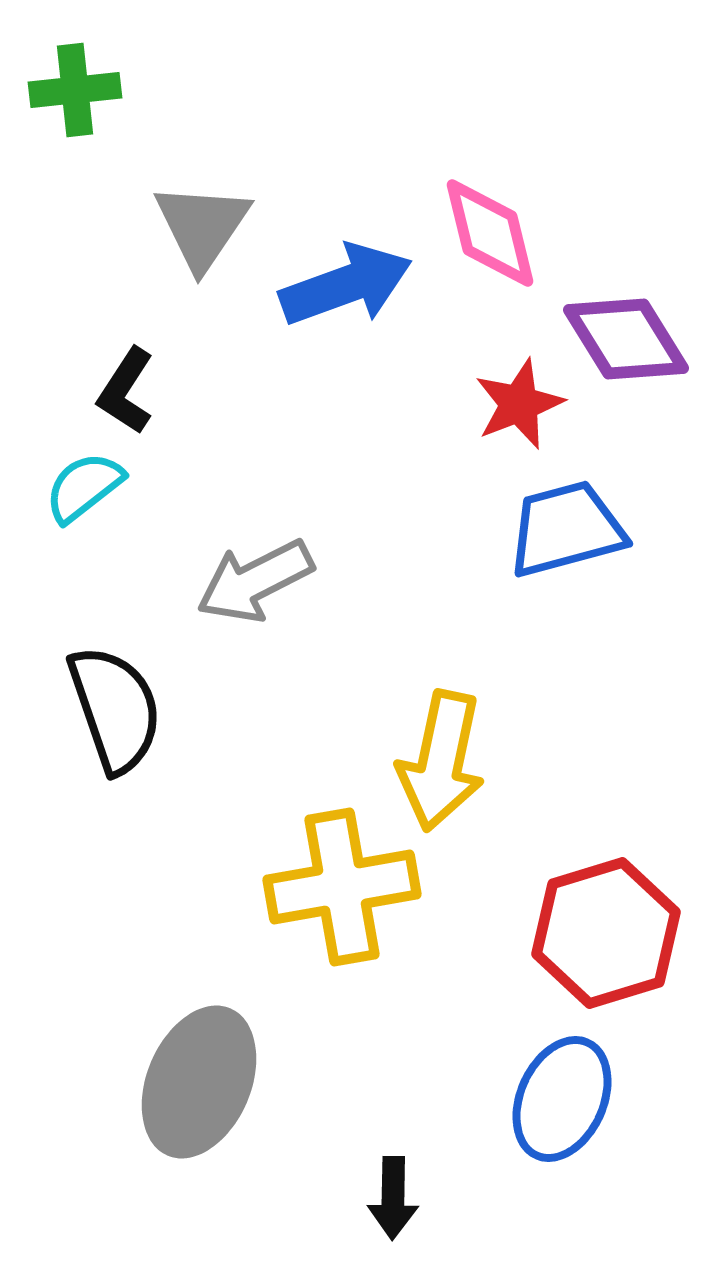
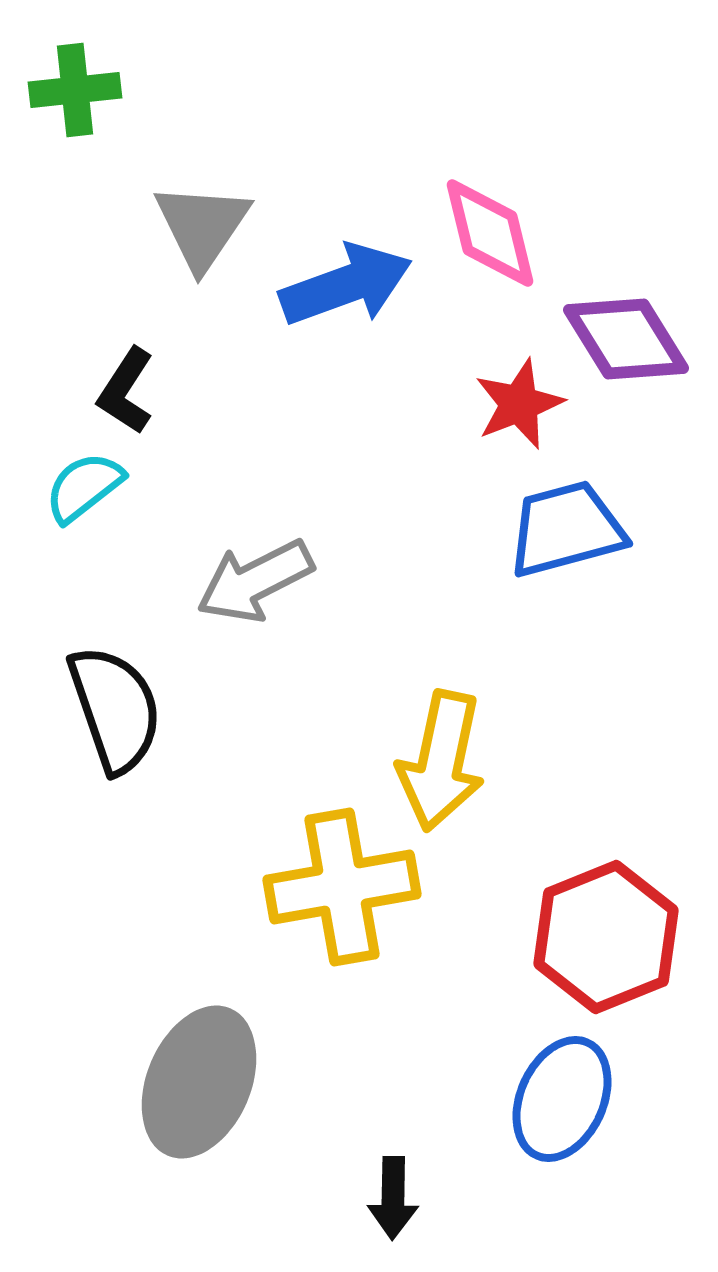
red hexagon: moved 4 px down; rotated 5 degrees counterclockwise
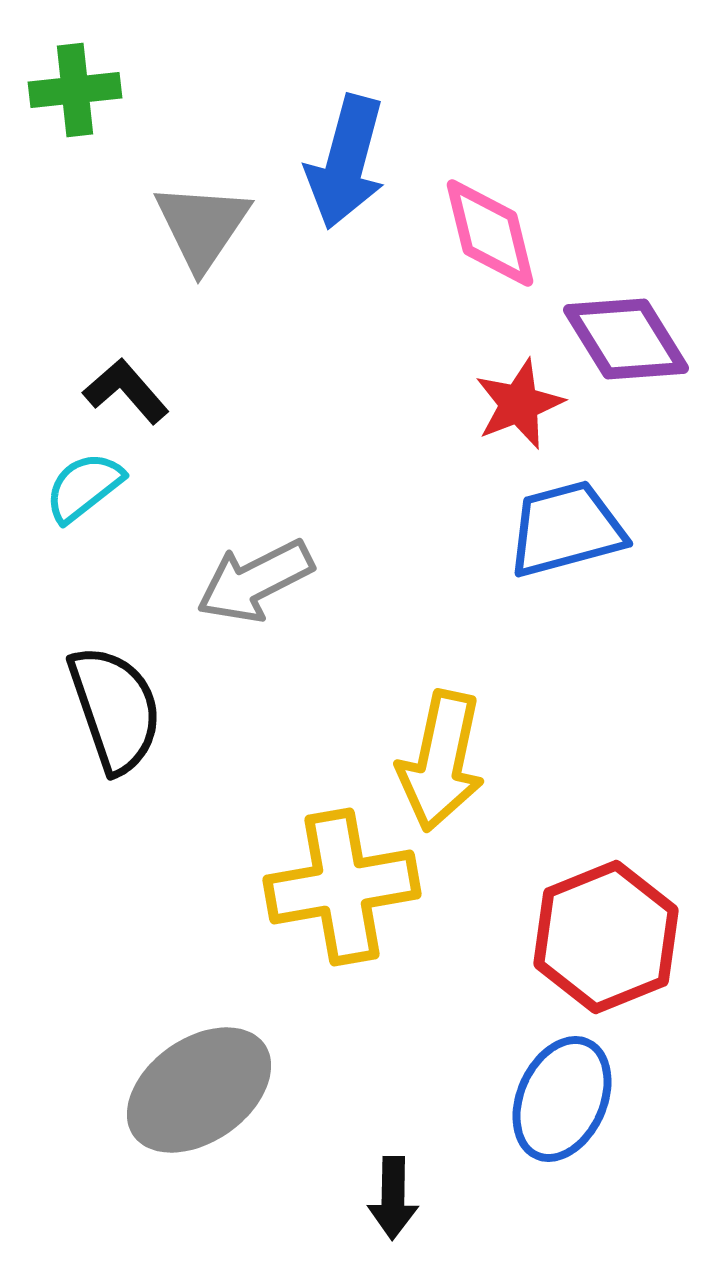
blue arrow: moved 123 px up; rotated 125 degrees clockwise
black L-shape: rotated 106 degrees clockwise
gray ellipse: moved 8 px down; rotated 32 degrees clockwise
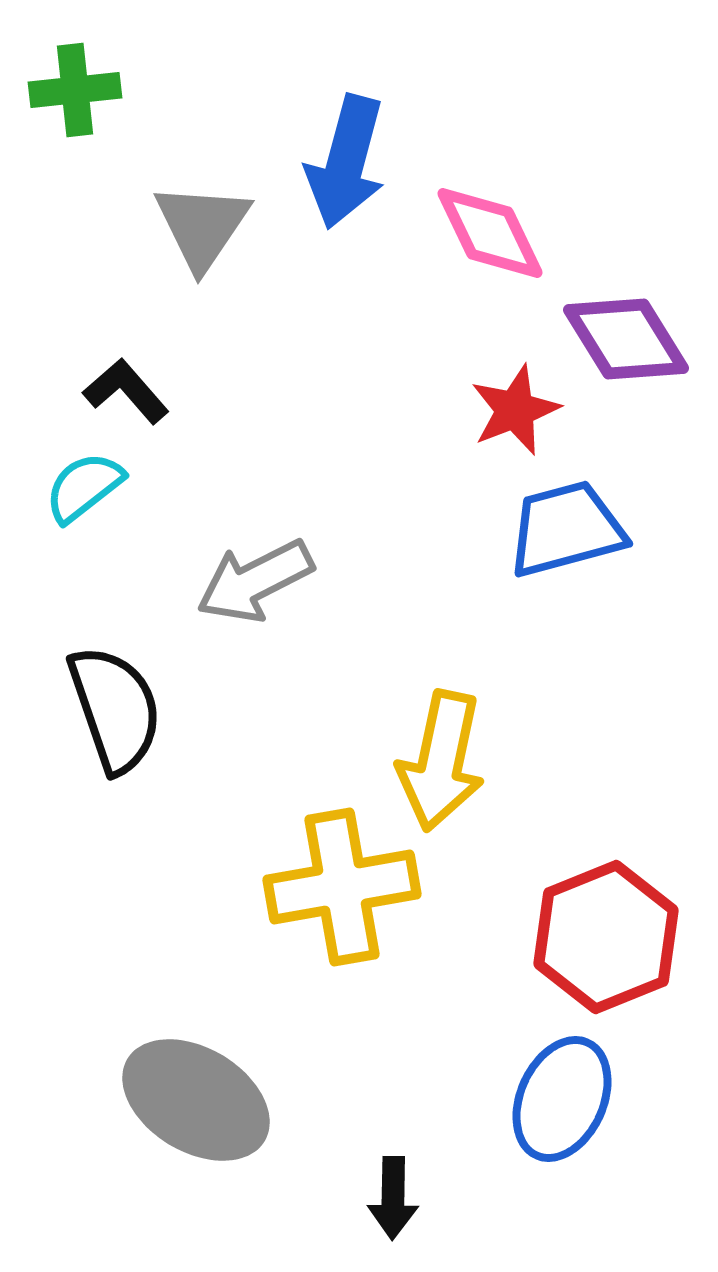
pink diamond: rotated 12 degrees counterclockwise
red star: moved 4 px left, 6 px down
gray ellipse: moved 3 px left, 10 px down; rotated 66 degrees clockwise
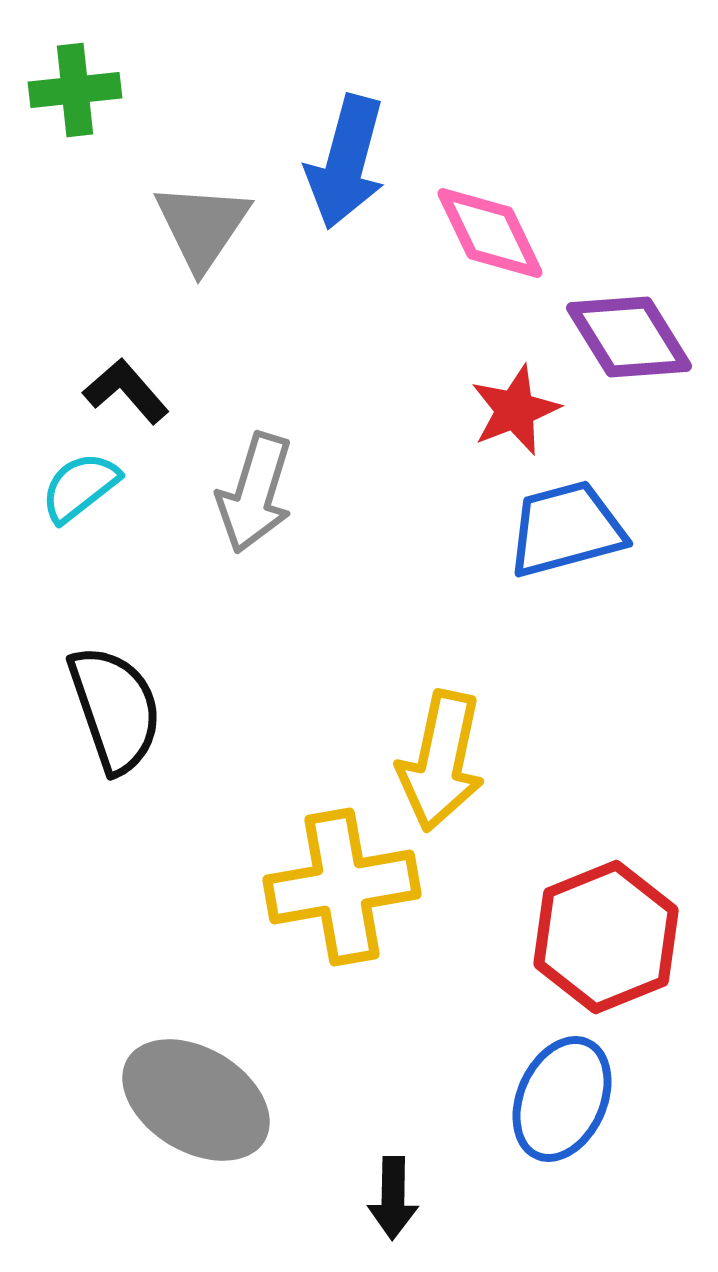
purple diamond: moved 3 px right, 2 px up
cyan semicircle: moved 4 px left
gray arrow: moved 88 px up; rotated 46 degrees counterclockwise
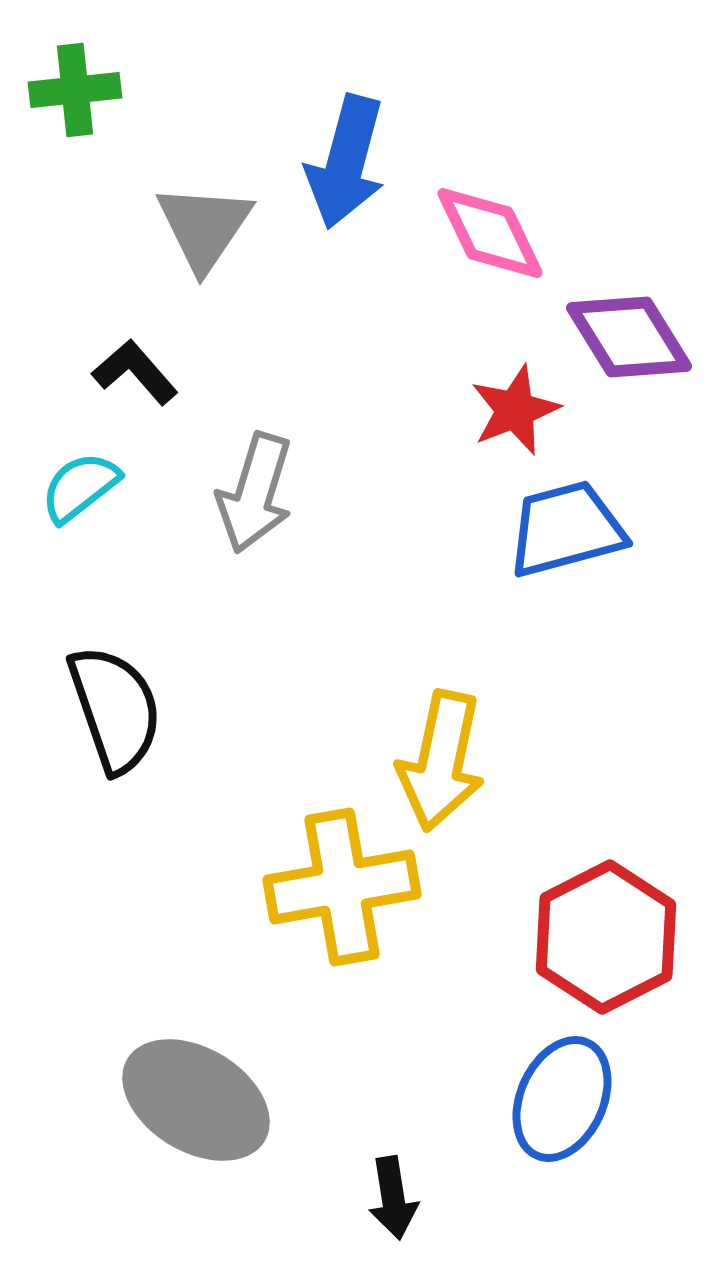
gray triangle: moved 2 px right, 1 px down
black L-shape: moved 9 px right, 19 px up
red hexagon: rotated 5 degrees counterclockwise
black arrow: rotated 10 degrees counterclockwise
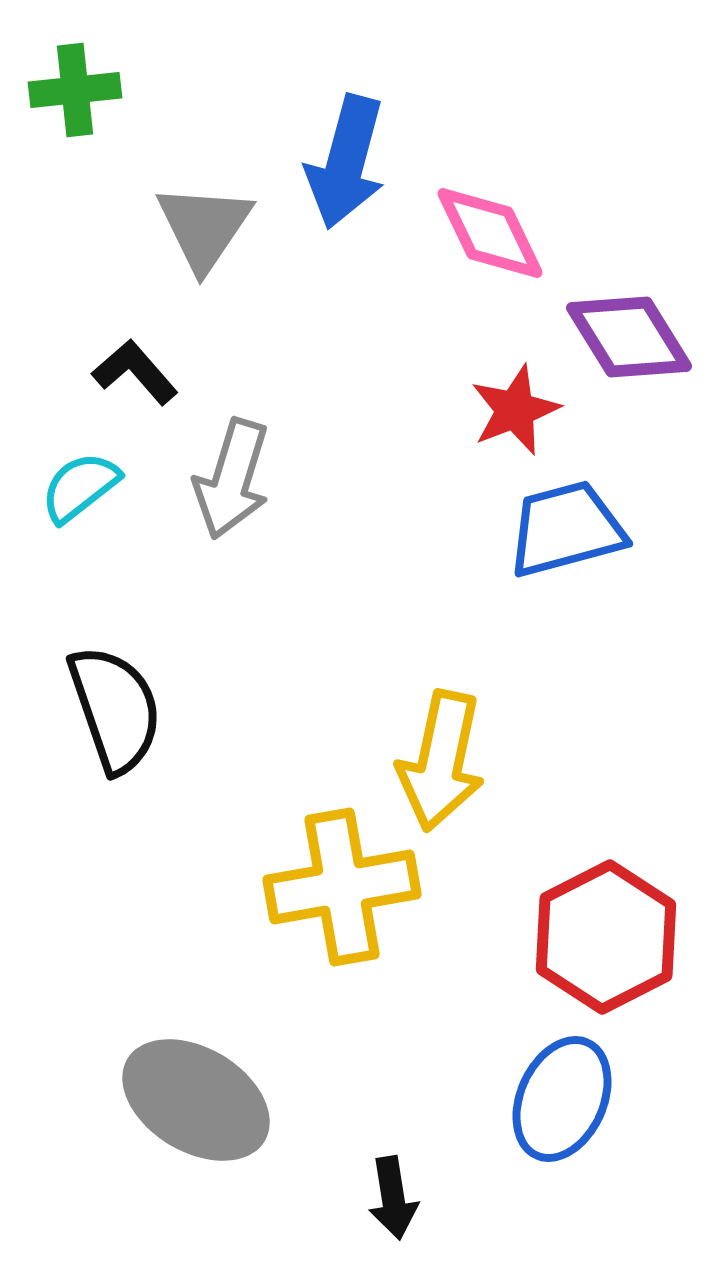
gray arrow: moved 23 px left, 14 px up
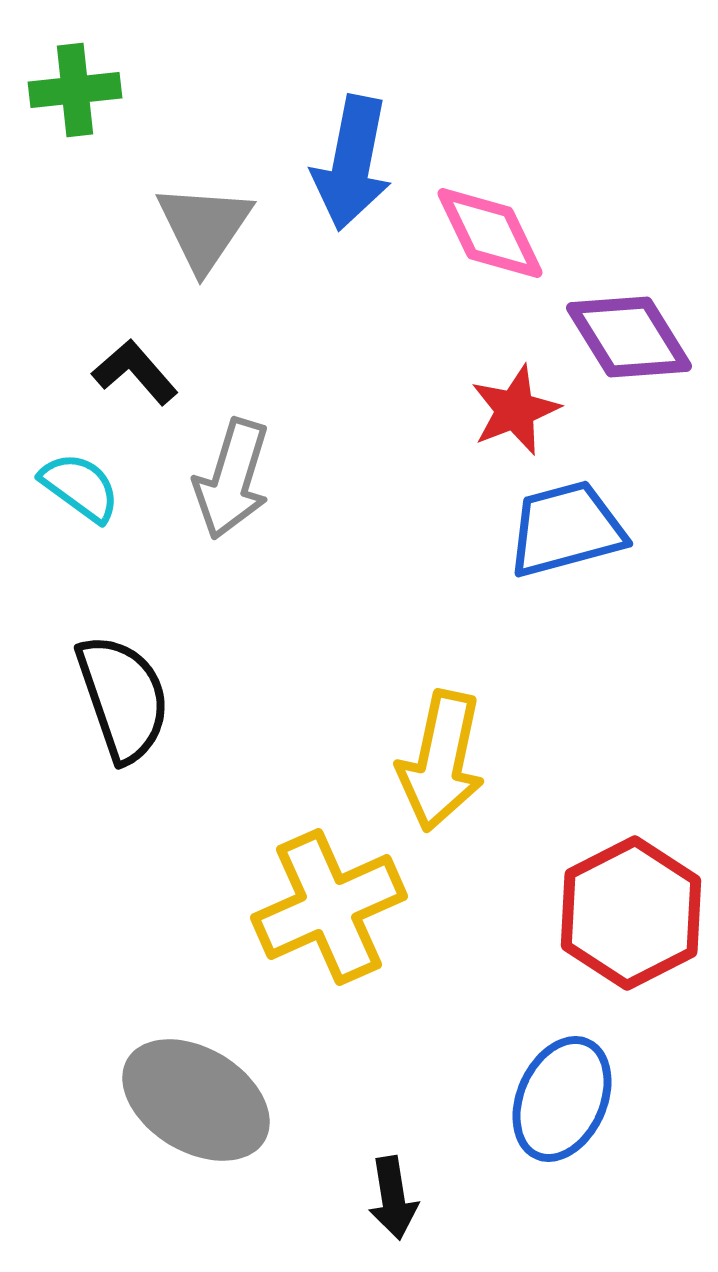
blue arrow: moved 6 px right, 1 px down; rotated 4 degrees counterclockwise
cyan semicircle: rotated 74 degrees clockwise
black semicircle: moved 8 px right, 11 px up
yellow cross: moved 13 px left, 20 px down; rotated 14 degrees counterclockwise
red hexagon: moved 25 px right, 24 px up
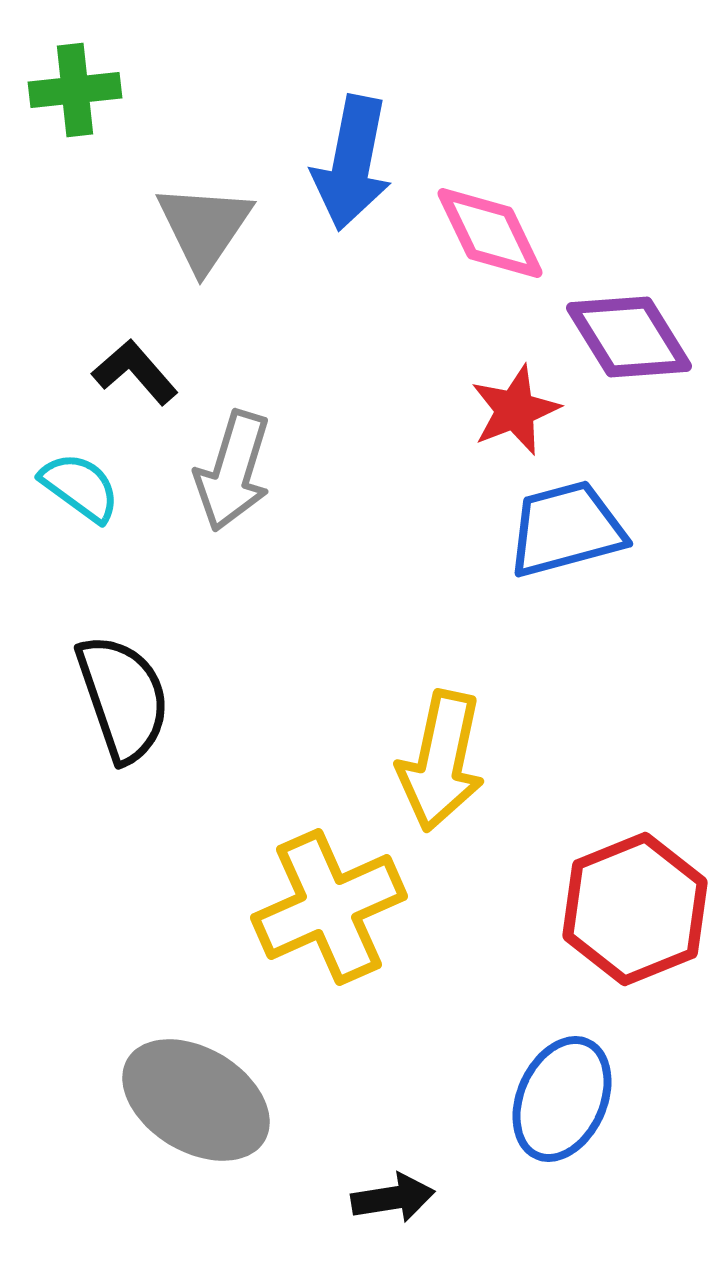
gray arrow: moved 1 px right, 8 px up
red hexagon: moved 4 px right, 4 px up; rotated 5 degrees clockwise
black arrow: rotated 90 degrees counterclockwise
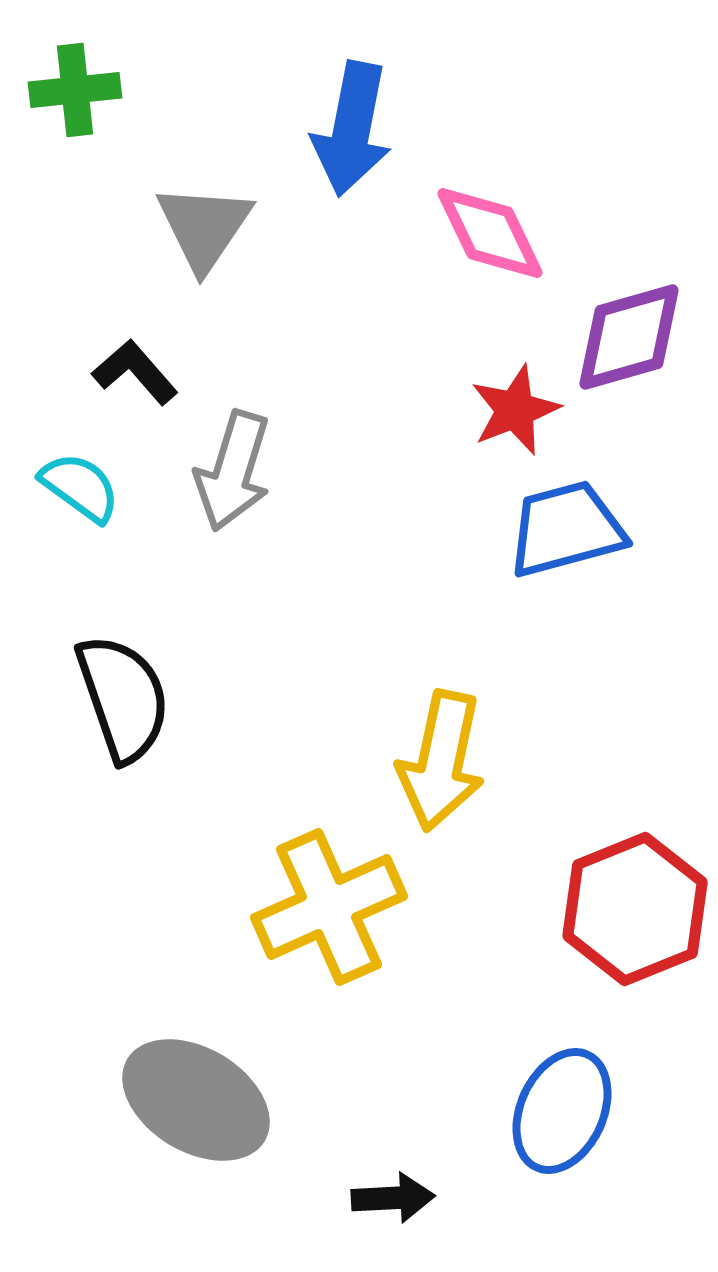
blue arrow: moved 34 px up
purple diamond: rotated 74 degrees counterclockwise
blue ellipse: moved 12 px down
black arrow: rotated 6 degrees clockwise
